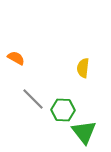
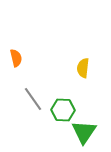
orange semicircle: rotated 48 degrees clockwise
gray line: rotated 10 degrees clockwise
green triangle: rotated 12 degrees clockwise
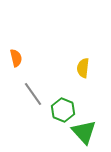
gray line: moved 5 px up
green hexagon: rotated 20 degrees clockwise
green triangle: rotated 16 degrees counterclockwise
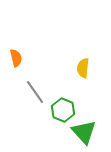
gray line: moved 2 px right, 2 px up
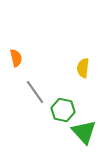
green hexagon: rotated 10 degrees counterclockwise
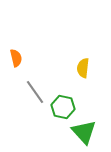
green hexagon: moved 3 px up
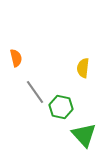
green hexagon: moved 2 px left
green triangle: moved 3 px down
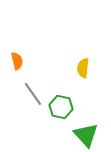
orange semicircle: moved 1 px right, 3 px down
gray line: moved 2 px left, 2 px down
green triangle: moved 2 px right
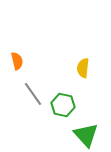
green hexagon: moved 2 px right, 2 px up
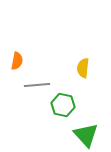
orange semicircle: rotated 24 degrees clockwise
gray line: moved 4 px right, 9 px up; rotated 60 degrees counterclockwise
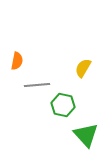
yellow semicircle: rotated 24 degrees clockwise
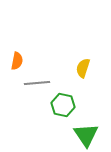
yellow semicircle: rotated 12 degrees counterclockwise
gray line: moved 2 px up
green triangle: rotated 8 degrees clockwise
